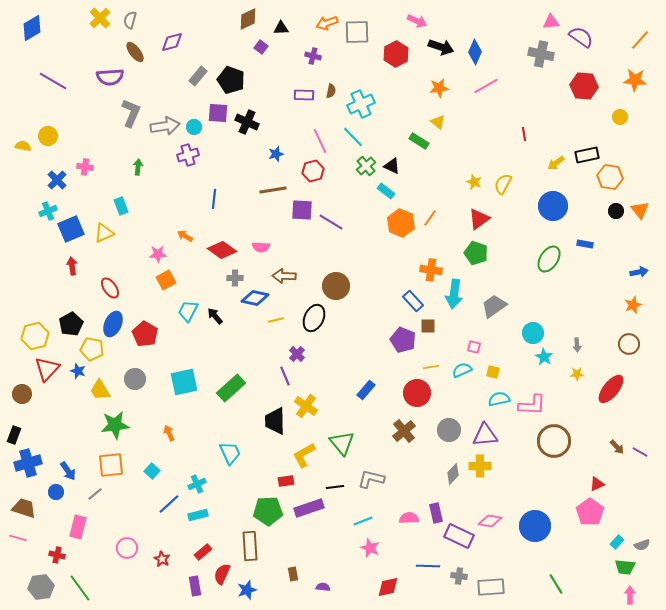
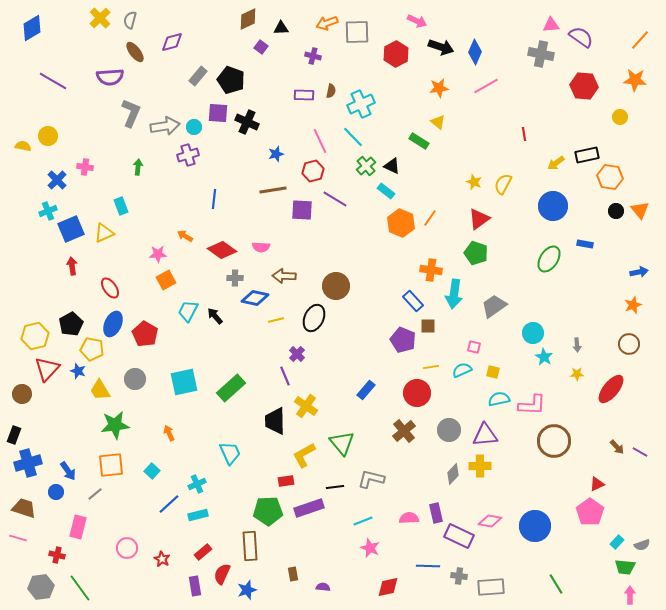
pink triangle at (551, 22): moved 3 px down
purple line at (331, 222): moved 4 px right, 23 px up
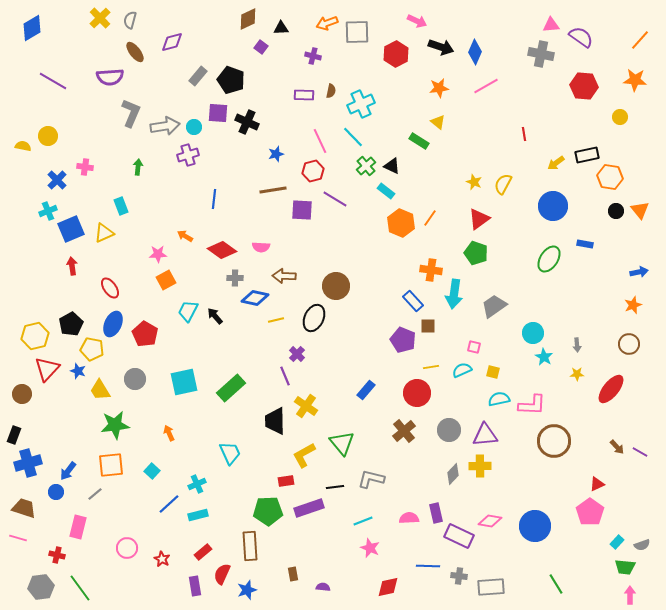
blue arrow at (68, 471): rotated 72 degrees clockwise
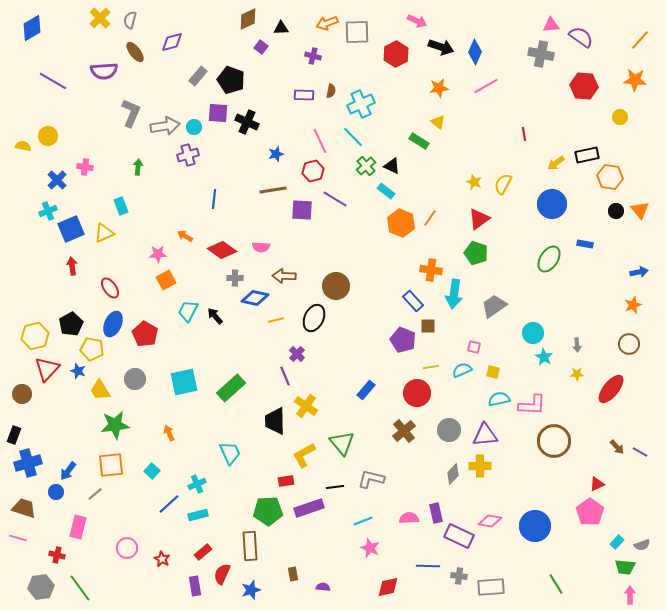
purple semicircle at (110, 77): moved 6 px left, 6 px up
blue circle at (553, 206): moved 1 px left, 2 px up
blue star at (247, 590): moved 4 px right
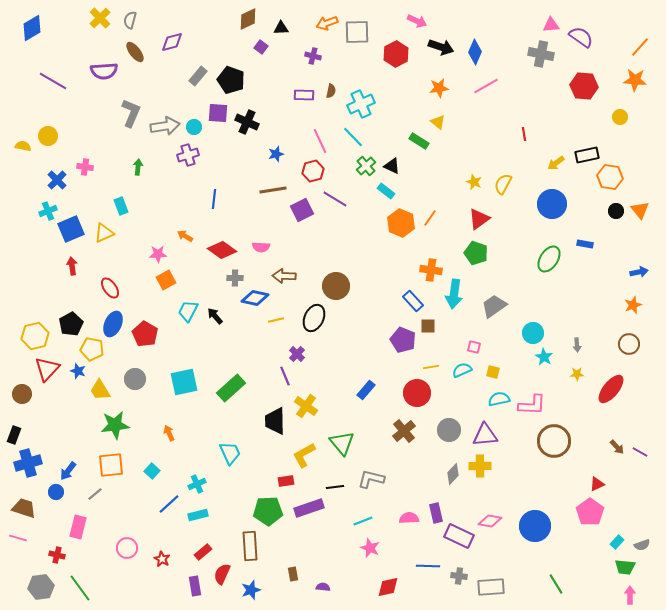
orange line at (640, 40): moved 7 px down
purple square at (302, 210): rotated 30 degrees counterclockwise
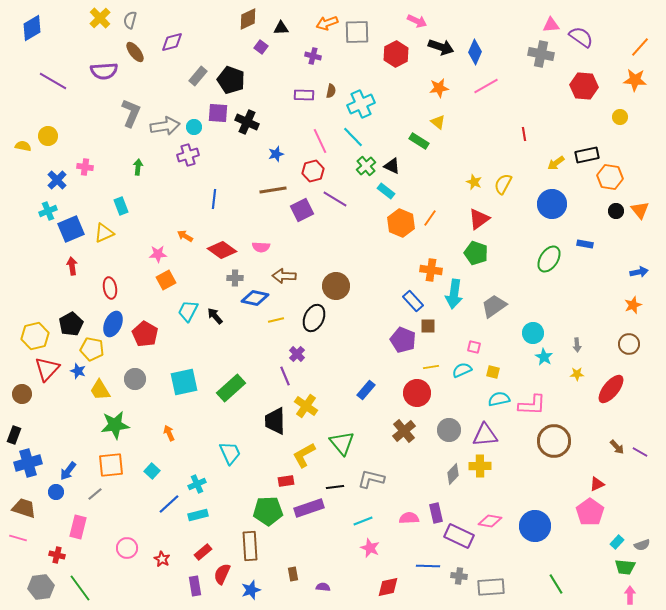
red ellipse at (110, 288): rotated 25 degrees clockwise
